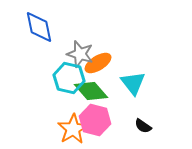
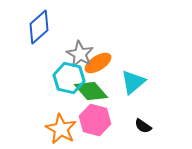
blue diamond: rotated 60 degrees clockwise
gray star: rotated 12 degrees clockwise
cyan triangle: moved 1 px up; rotated 28 degrees clockwise
orange star: moved 12 px left; rotated 12 degrees counterclockwise
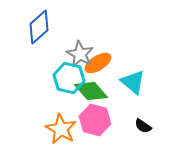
cyan triangle: rotated 40 degrees counterclockwise
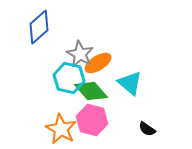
cyan triangle: moved 3 px left, 1 px down
pink hexagon: moved 3 px left
black semicircle: moved 4 px right, 3 px down
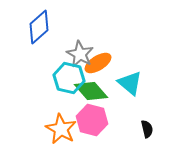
black semicircle: rotated 138 degrees counterclockwise
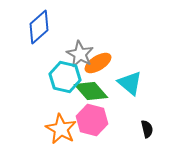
cyan hexagon: moved 4 px left, 1 px up
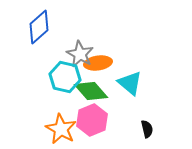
orange ellipse: rotated 24 degrees clockwise
pink hexagon: rotated 24 degrees clockwise
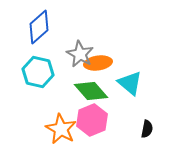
cyan hexagon: moved 27 px left, 5 px up
black semicircle: rotated 24 degrees clockwise
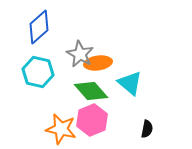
orange star: rotated 16 degrees counterclockwise
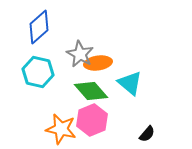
black semicircle: moved 5 px down; rotated 30 degrees clockwise
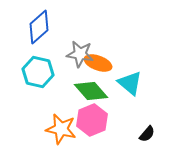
gray star: rotated 20 degrees counterclockwise
orange ellipse: rotated 28 degrees clockwise
